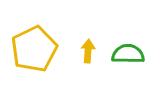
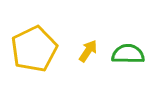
yellow arrow: rotated 30 degrees clockwise
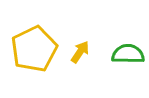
yellow arrow: moved 8 px left, 1 px down
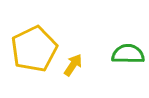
yellow arrow: moved 7 px left, 13 px down
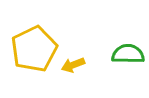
yellow arrow: rotated 145 degrees counterclockwise
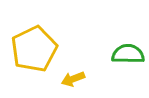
yellow arrow: moved 14 px down
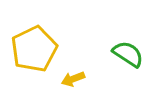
green semicircle: rotated 32 degrees clockwise
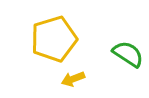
yellow pentagon: moved 20 px right, 10 px up; rotated 9 degrees clockwise
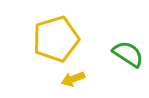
yellow pentagon: moved 2 px right
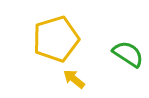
yellow arrow: moved 1 px right; rotated 60 degrees clockwise
